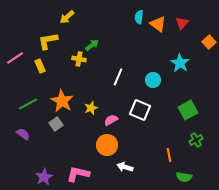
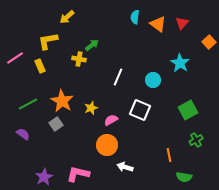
cyan semicircle: moved 4 px left
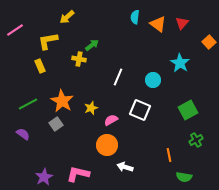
pink line: moved 28 px up
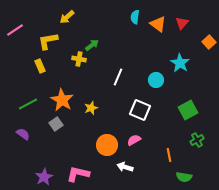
cyan circle: moved 3 px right
orange star: moved 1 px up
pink semicircle: moved 23 px right, 20 px down
green cross: moved 1 px right
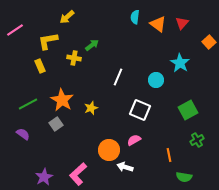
yellow cross: moved 5 px left, 1 px up
orange circle: moved 2 px right, 5 px down
pink L-shape: rotated 55 degrees counterclockwise
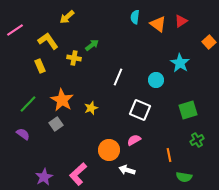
red triangle: moved 1 px left, 2 px up; rotated 16 degrees clockwise
yellow L-shape: rotated 65 degrees clockwise
green line: rotated 18 degrees counterclockwise
green square: rotated 12 degrees clockwise
white arrow: moved 2 px right, 3 px down
